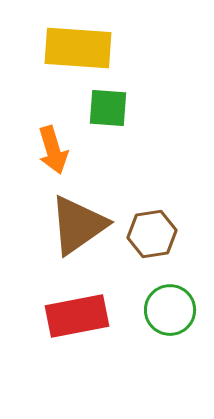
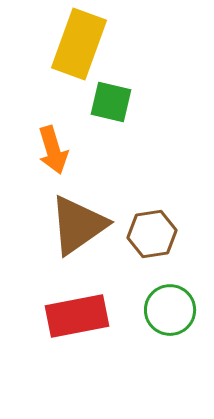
yellow rectangle: moved 1 px right, 4 px up; rotated 74 degrees counterclockwise
green square: moved 3 px right, 6 px up; rotated 9 degrees clockwise
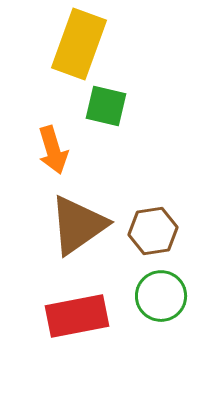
green square: moved 5 px left, 4 px down
brown hexagon: moved 1 px right, 3 px up
green circle: moved 9 px left, 14 px up
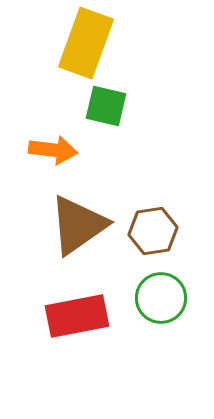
yellow rectangle: moved 7 px right, 1 px up
orange arrow: rotated 66 degrees counterclockwise
green circle: moved 2 px down
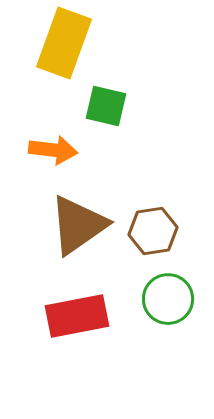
yellow rectangle: moved 22 px left
green circle: moved 7 px right, 1 px down
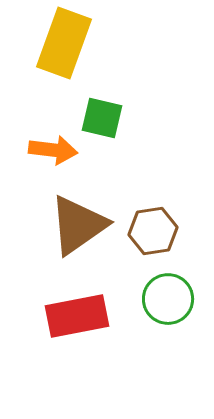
green square: moved 4 px left, 12 px down
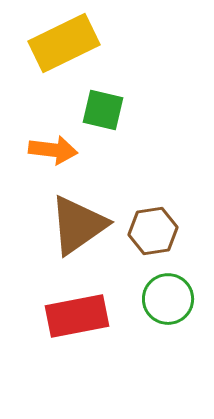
yellow rectangle: rotated 44 degrees clockwise
green square: moved 1 px right, 8 px up
